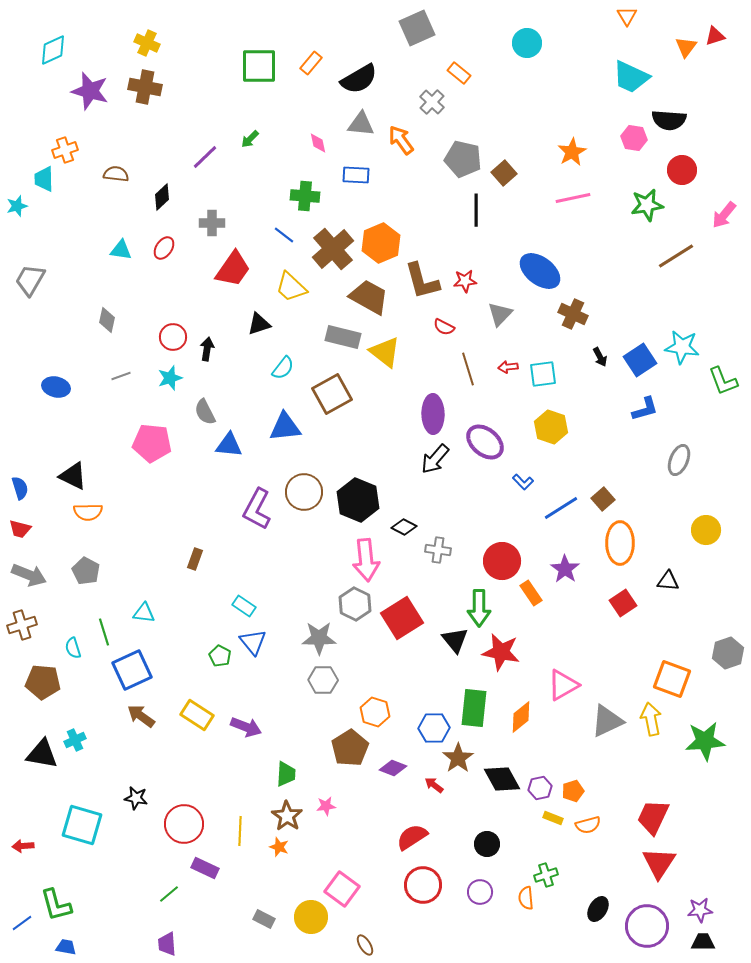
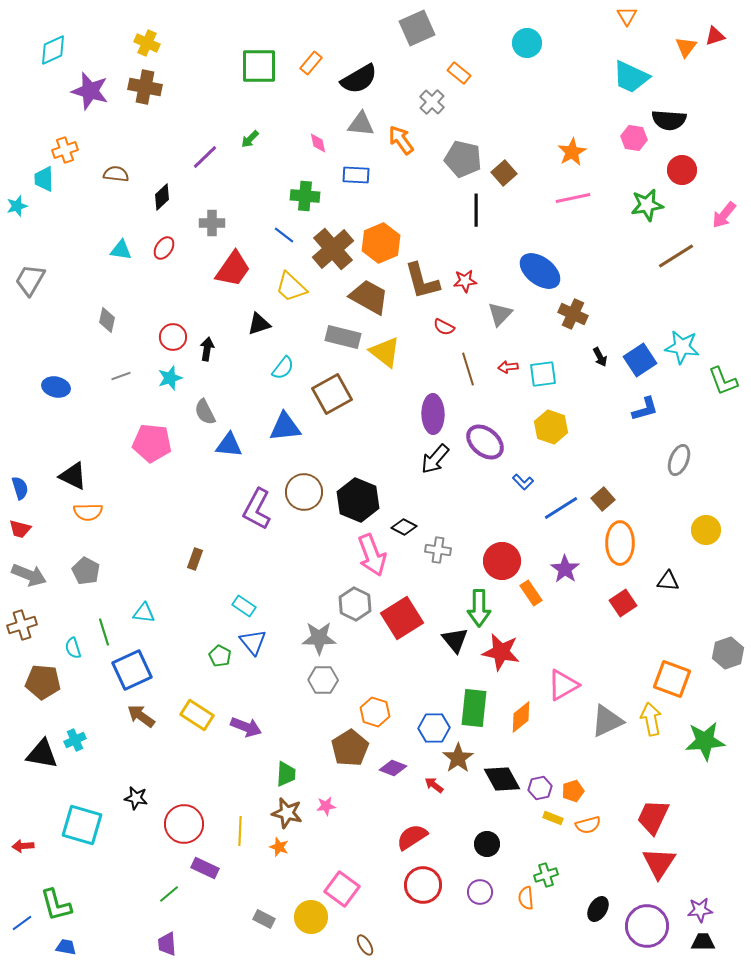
pink arrow at (366, 560): moved 6 px right, 5 px up; rotated 15 degrees counterclockwise
brown star at (287, 816): moved 3 px up; rotated 20 degrees counterclockwise
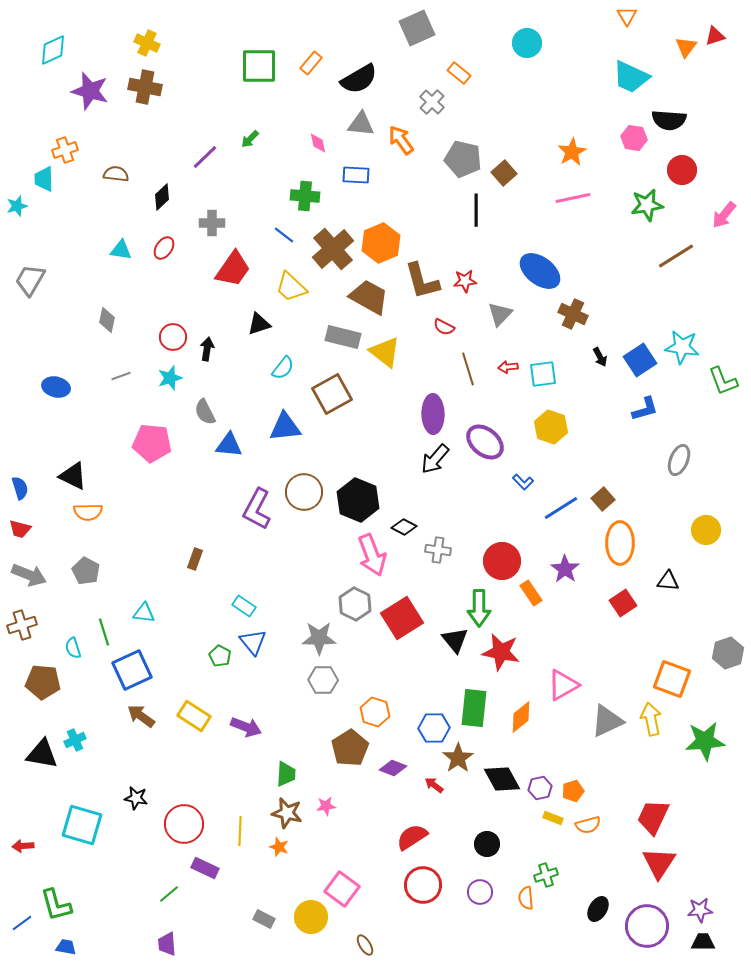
yellow rectangle at (197, 715): moved 3 px left, 1 px down
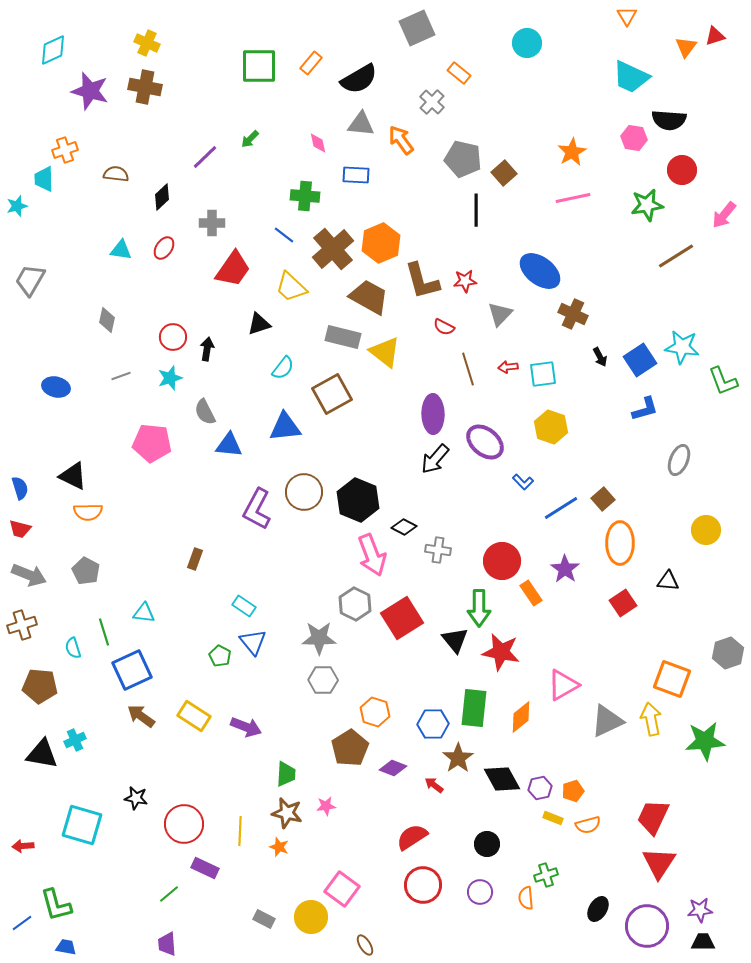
brown pentagon at (43, 682): moved 3 px left, 4 px down
blue hexagon at (434, 728): moved 1 px left, 4 px up
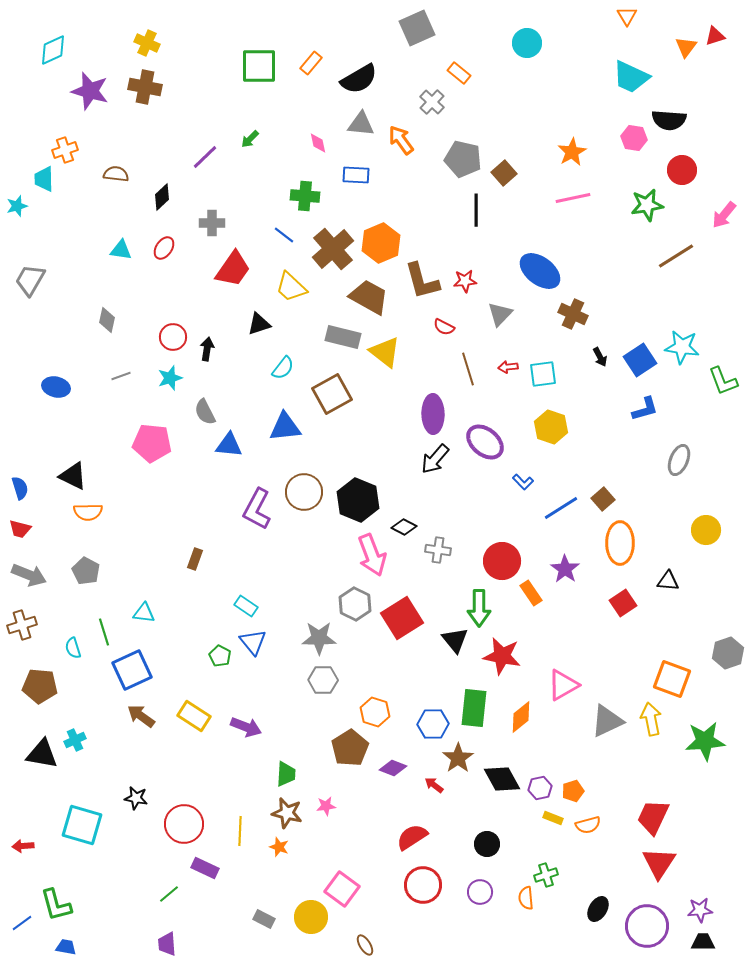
cyan rectangle at (244, 606): moved 2 px right
red star at (501, 652): moved 1 px right, 4 px down
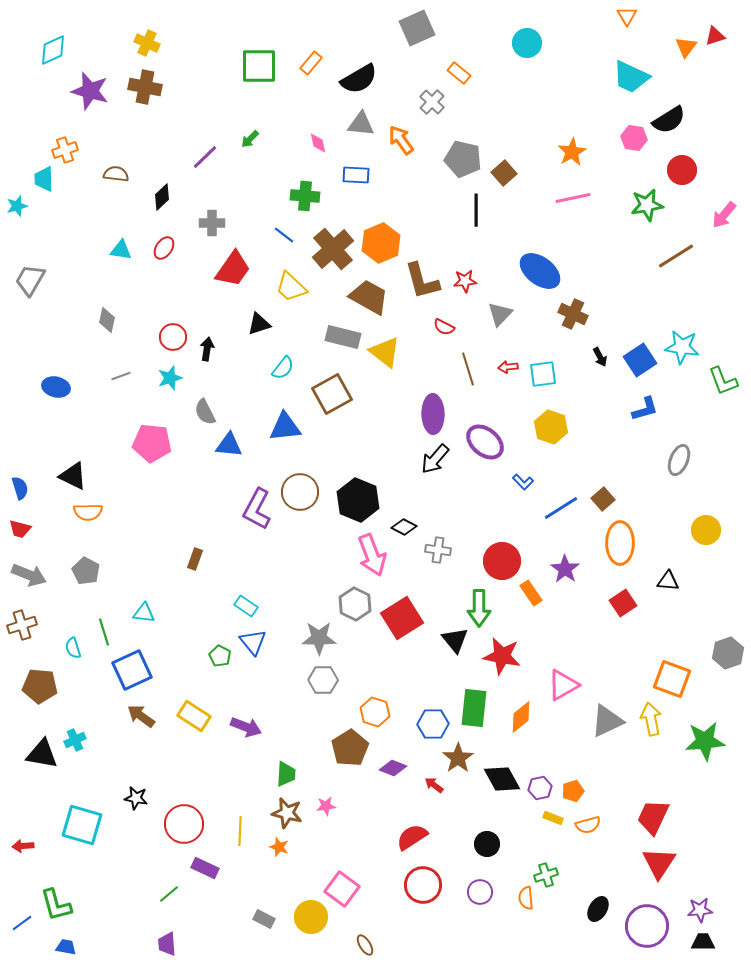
black semicircle at (669, 120): rotated 36 degrees counterclockwise
brown circle at (304, 492): moved 4 px left
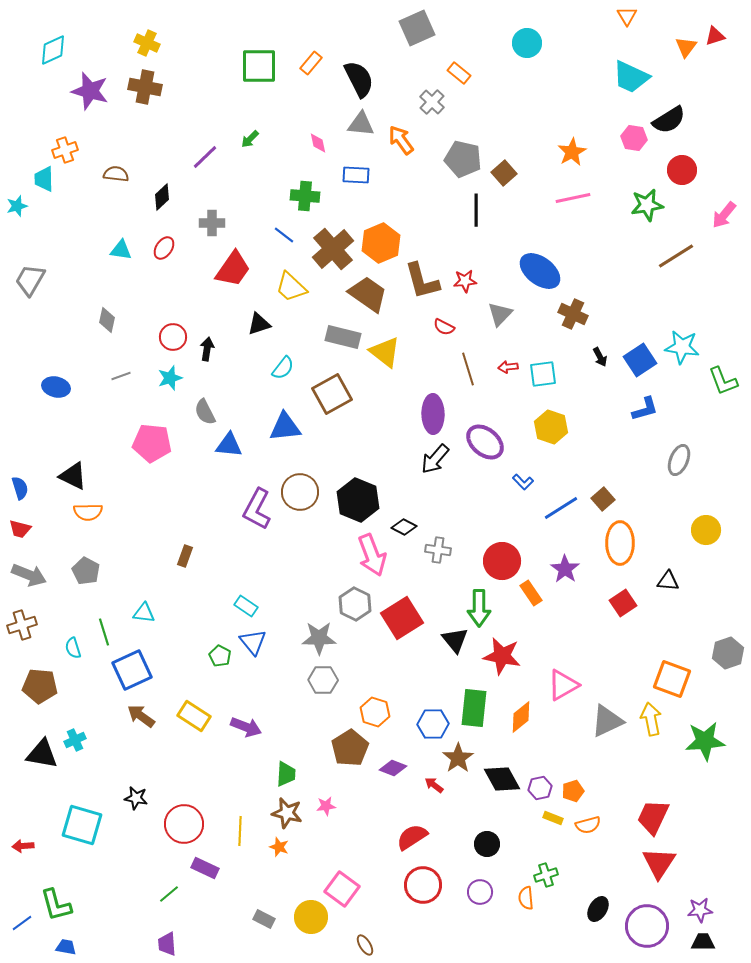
black semicircle at (359, 79): rotated 87 degrees counterclockwise
brown trapezoid at (369, 297): moved 1 px left, 3 px up; rotated 6 degrees clockwise
brown rectangle at (195, 559): moved 10 px left, 3 px up
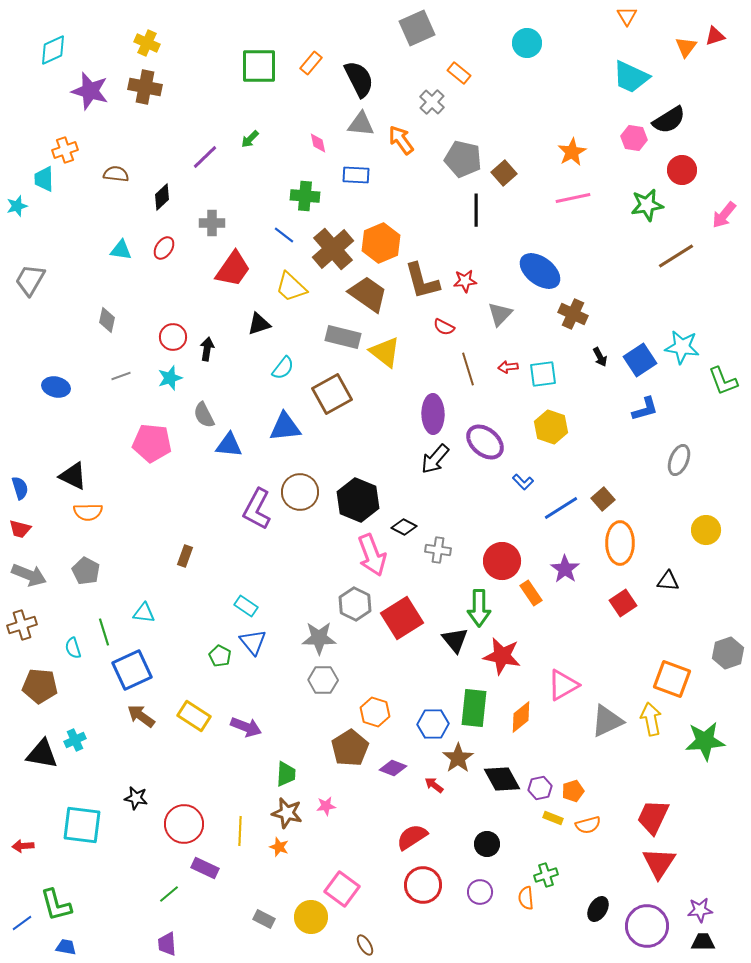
gray semicircle at (205, 412): moved 1 px left, 3 px down
cyan square at (82, 825): rotated 9 degrees counterclockwise
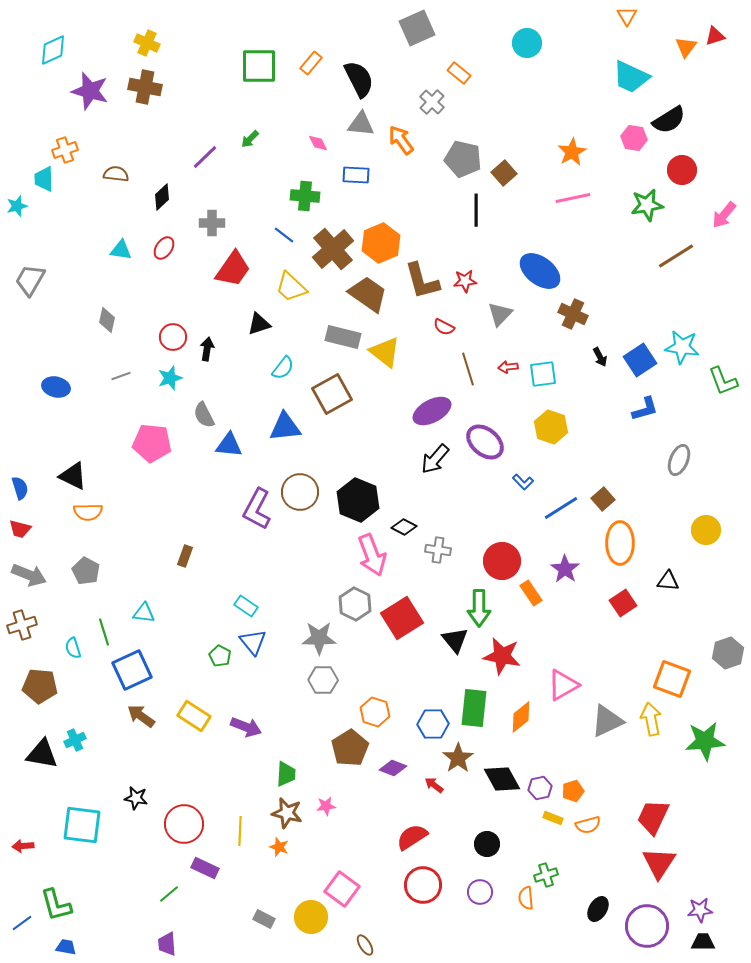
pink diamond at (318, 143): rotated 15 degrees counterclockwise
purple ellipse at (433, 414): moved 1 px left, 3 px up; rotated 63 degrees clockwise
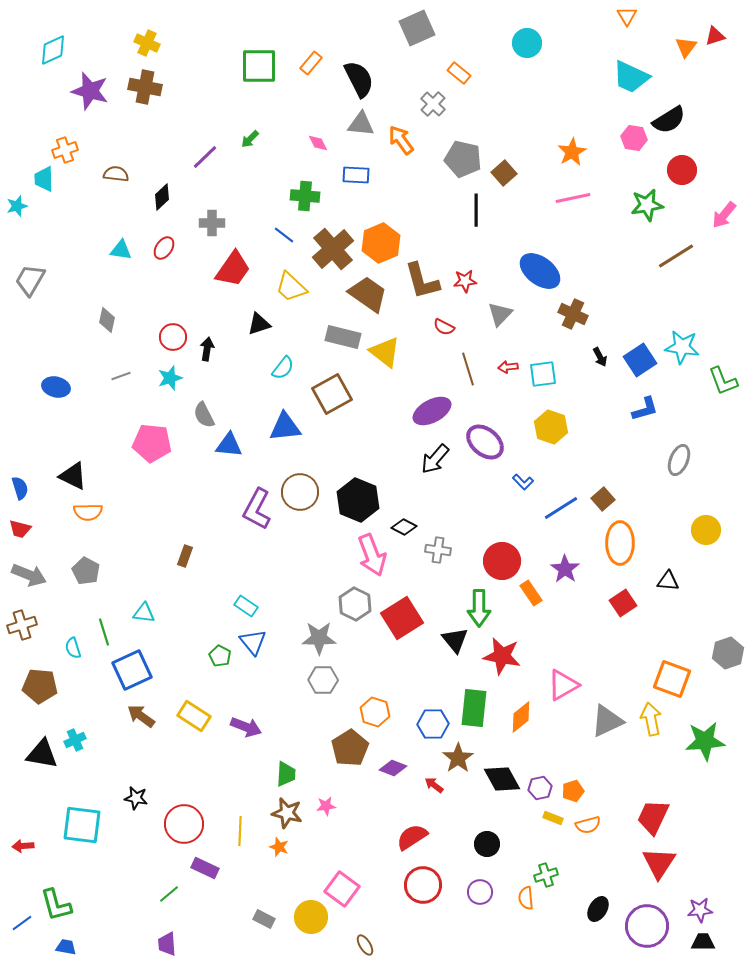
gray cross at (432, 102): moved 1 px right, 2 px down
